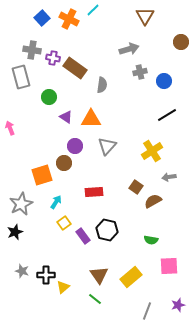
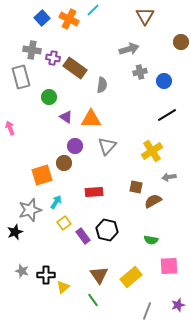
brown square at (136, 187): rotated 24 degrees counterclockwise
gray star at (21, 204): moved 9 px right, 6 px down; rotated 10 degrees clockwise
green line at (95, 299): moved 2 px left, 1 px down; rotated 16 degrees clockwise
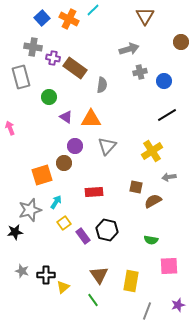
gray cross at (32, 50): moved 1 px right, 3 px up
black star at (15, 232): rotated 14 degrees clockwise
yellow rectangle at (131, 277): moved 4 px down; rotated 40 degrees counterclockwise
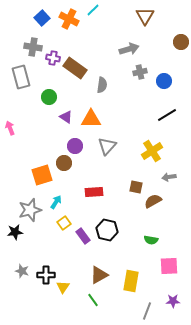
brown triangle at (99, 275): rotated 36 degrees clockwise
yellow triangle at (63, 287): rotated 16 degrees counterclockwise
purple star at (178, 305): moved 5 px left, 4 px up; rotated 16 degrees clockwise
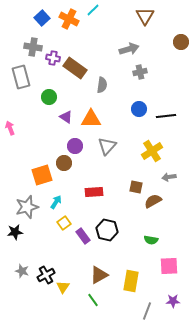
blue circle at (164, 81): moved 25 px left, 28 px down
black line at (167, 115): moved 1 px left, 1 px down; rotated 24 degrees clockwise
gray star at (30, 210): moved 3 px left, 3 px up
black cross at (46, 275): rotated 30 degrees counterclockwise
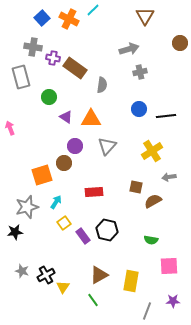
brown circle at (181, 42): moved 1 px left, 1 px down
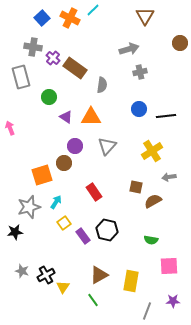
orange cross at (69, 19): moved 1 px right, 1 px up
purple cross at (53, 58): rotated 32 degrees clockwise
orange triangle at (91, 119): moved 2 px up
red rectangle at (94, 192): rotated 60 degrees clockwise
gray star at (27, 207): moved 2 px right
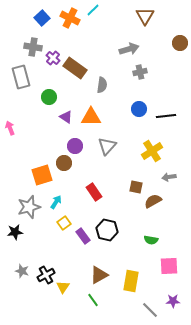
gray line at (147, 311): moved 3 px right, 1 px up; rotated 66 degrees counterclockwise
